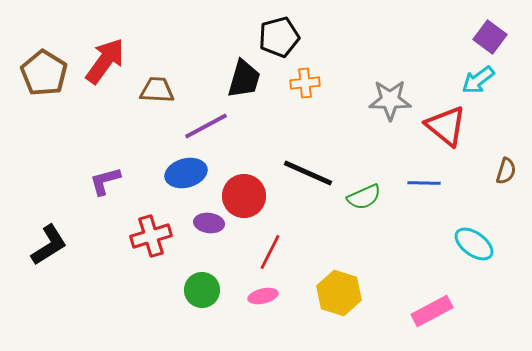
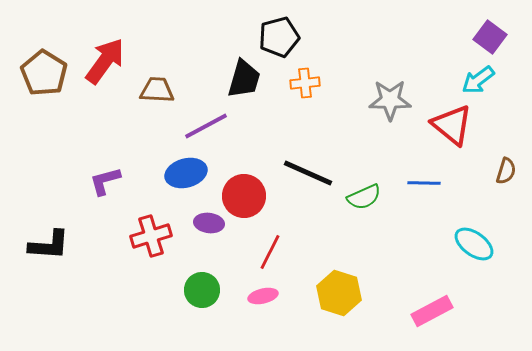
red triangle: moved 6 px right, 1 px up
black L-shape: rotated 36 degrees clockwise
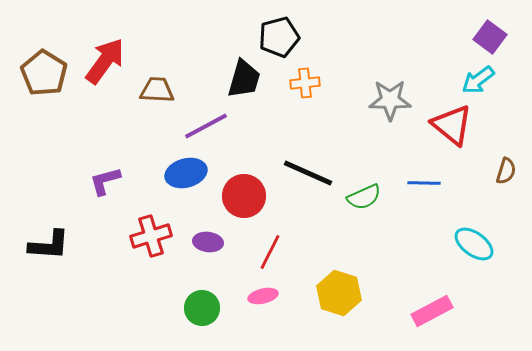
purple ellipse: moved 1 px left, 19 px down
green circle: moved 18 px down
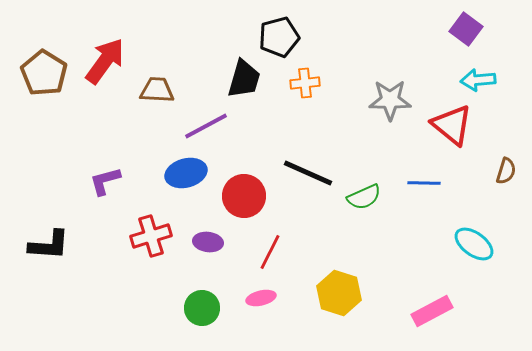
purple square: moved 24 px left, 8 px up
cyan arrow: rotated 32 degrees clockwise
pink ellipse: moved 2 px left, 2 px down
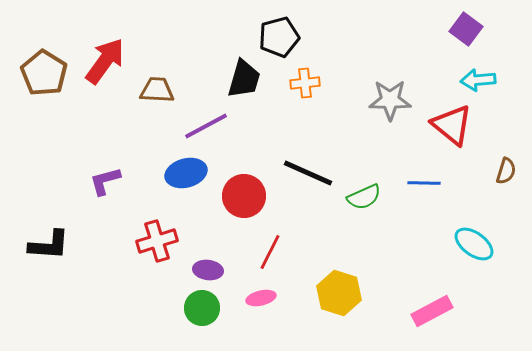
red cross: moved 6 px right, 5 px down
purple ellipse: moved 28 px down
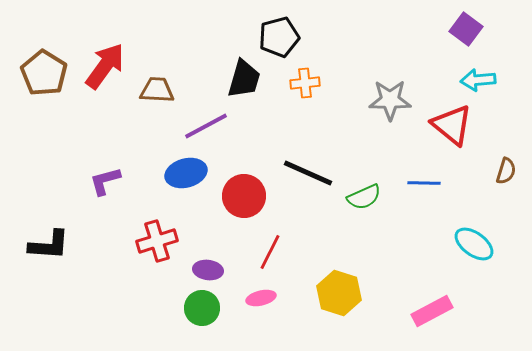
red arrow: moved 5 px down
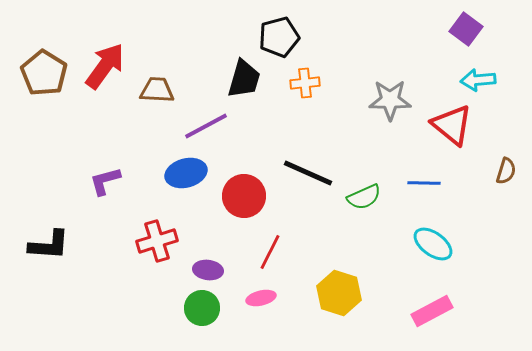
cyan ellipse: moved 41 px left
